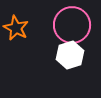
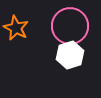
pink circle: moved 2 px left, 1 px down
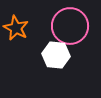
white hexagon: moved 14 px left; rotated 24 degrees clockwise
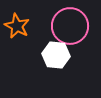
orange star: moved 1 px right, 2 px up
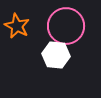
pink circle: moved 4 px left
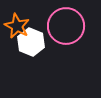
white hexagon: moved 25 px left, 13 px up; rotated 16 degrees clockwise
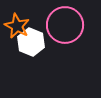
pink circle: moved 1 px left, 1 px up
